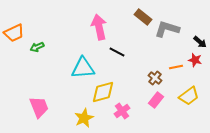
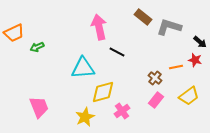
gray L-shape: moved 2 px right, 2 px up
yellow star: moved 1 px right, 1 px up
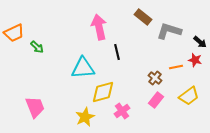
gray L-shape: moved 4 px down
green arrow: rotated 112 degrees counterclockwise
black line: rotated 49 degrees clockwise
pink trapezoid: moved 4 px left
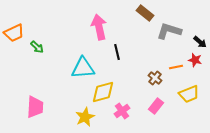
brown rectangle: moved 2 px right, 4 px up
yellow trapezoid: moved 2 px up; rotated 15 degrees clockwise
pink rectangle: moved 6 px down
pink trapezoid: rotated 25 degrees clockwise
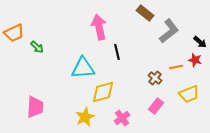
gray L-shape: rotated 125 degrees clockwise
pink cross: moved 7 px down
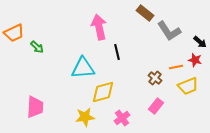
gray L-shape: rotated 95 degrees clockwise
yellow trapezoid: moved 1 px left, 8 px up
yellow star: rotated 18 degrees clockwise
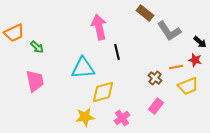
pink trapezoid: moved 26 px up; rotated 15 degrees counterclockwise
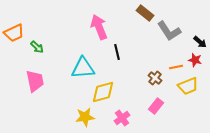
pink arrow: rotated 10 degrees counterclockwise
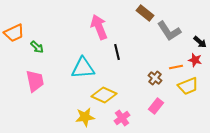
yellow diamond: moved 1 px right, 3 px down; rotated 40 degrees clockwise
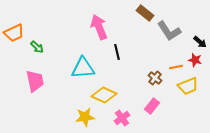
pink rectangle: moved 4 px left
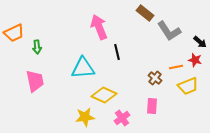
green arrow: rotated 40 degrees clockwise
pink rectangle: rotated 35 degrees counterclockwise
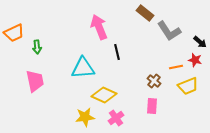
brown cross: moved 1 px left, 3 px down
pink cross: moved 6 px left
